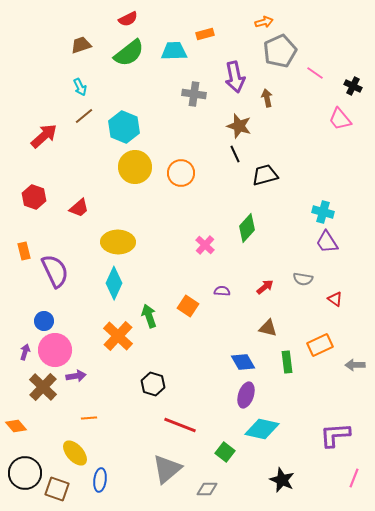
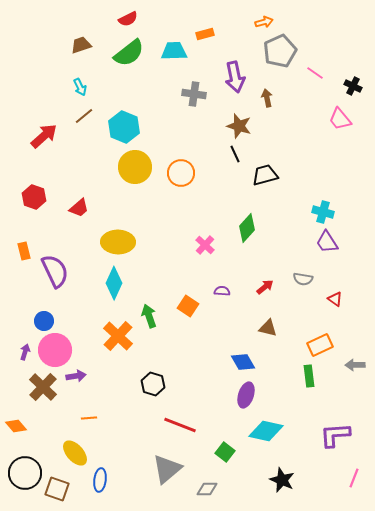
green rectangle at (287, 362): moved 22 px right, 14 px down
cyan diamond at (262, 429): moved 4 px right, 2 px down
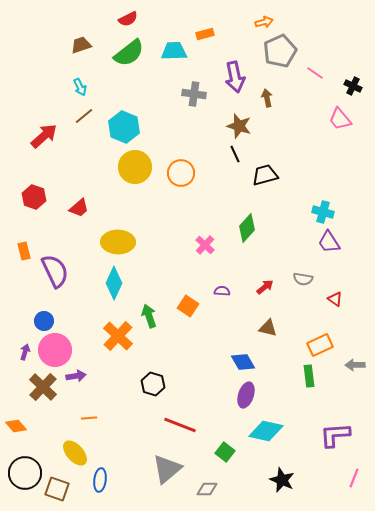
purple trapezoid at (327, 242): moved 2 px right
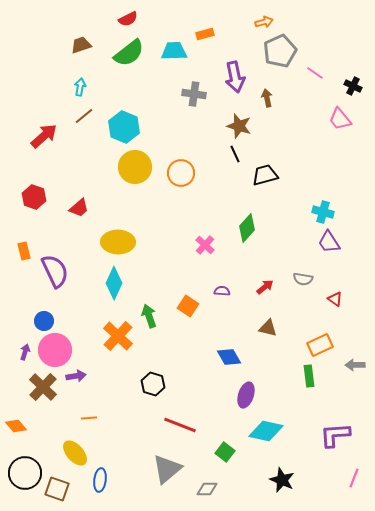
cyan arrow at (80, 87): rotated 144 degrees counterclockwise
blue diamond at (243, 362): moved 14 px left, 5 px up
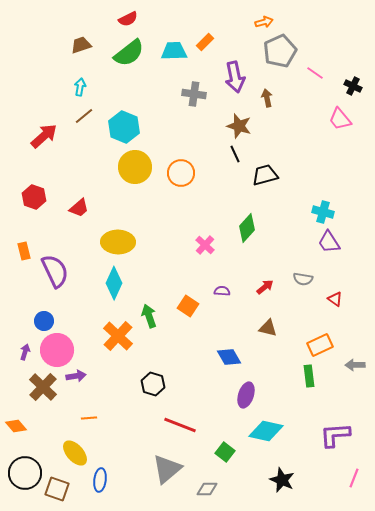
orange rectangle at (205, 34): moved 8 px down; rotated 30 degrees counterclockwise
pink circle at (55, 350): moved 2 px right
